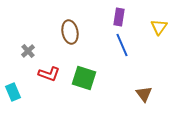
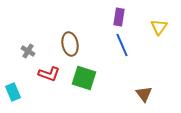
brown ellipse: moved 12 px down
gray cross: rotated 16 degrees counterclockwise
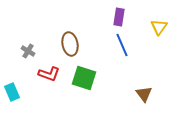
cyan rectangle: moved 1 px left
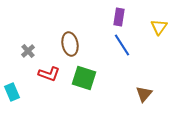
blue line: rotated 10 degrees counterclockwise
gray cross: rotated 16 degrees clockwise
brown triangle: rotated 18 degrees clockwise
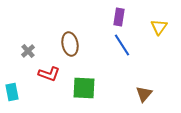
green square: moved 10 px down; rotated 15 degrees counterclockwise
cyan rectangle: rotated 12 degrees clockwise
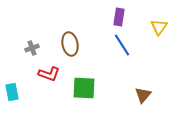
gray cross: moved 4 px right, 3 px up; rotated 24 degrees clockwise
brown triangle: moved 1 px left, 1 px down
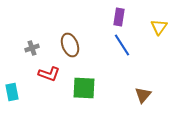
brown ellipse: moved 1 px down; rotated 10 degrees counterclockwise
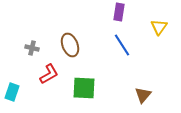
purple rectangle: moved 5 px up
gray cross: rotated 32 degrees clockwise
red L-shape: rotated 50 degrees counterclockwise
cyan rectangle: rotated 30 degrees clockwise
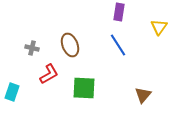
blue line: moved 4 px left
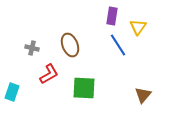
purple rectangle: moved 7 px left, 4 px down
yellow triangle: moved 21 px left
